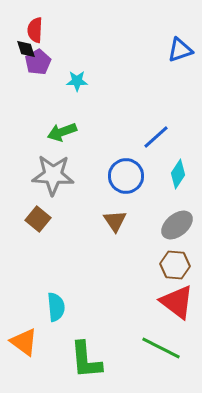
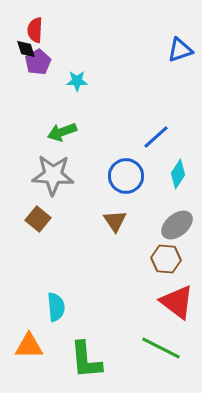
brown hexagon: moved 9 px left, 6 px up
orange triangle: moved 5 px right, 4 px down; rotated 36 degrees counterclockwise
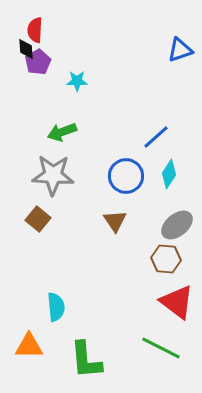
black diamond: rotated 15 degrees clockwise
cyan diamond: moved 9 px left
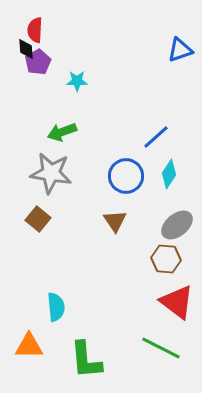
gray star: moved 2 px left, 2 px up; rotated 6 degrees clockwise
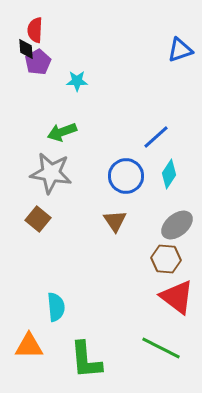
red triangle: moved 5 px up
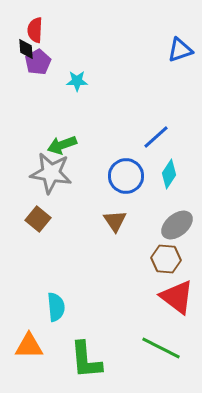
green arrow: moved 13 px down
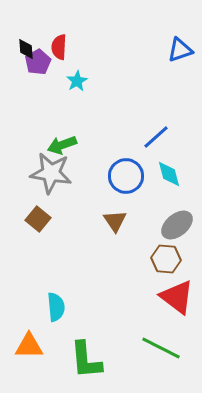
red semicircle: moved 24 px right, 17 px down
cyan star: rotated 30 degrees counterclockwise
cyan diamond: rotated 48 degrees counterclockwise
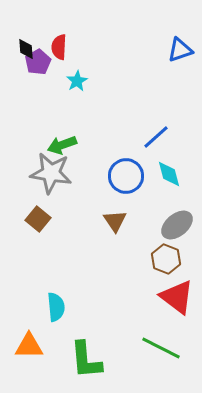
brown hexagon: rotated 16 degrees clockwise
